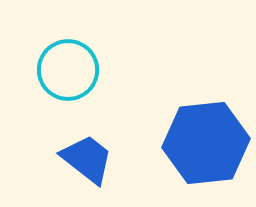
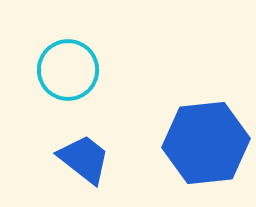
blue trapezoid: moved 3 px left
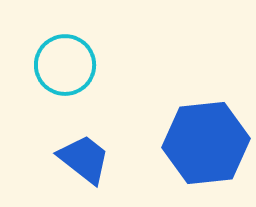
cyan circle: moved 3 px left, 5 px up
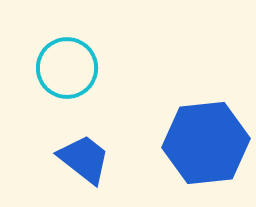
cyan circle: moved 2 px right, 3 px down
